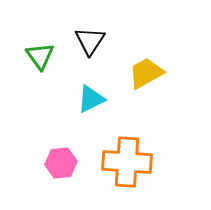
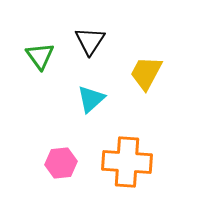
yellow trapezoid: rotated 33 degrees counterclockwise
cyan triangle: rotated 16 degrees counterclockwise
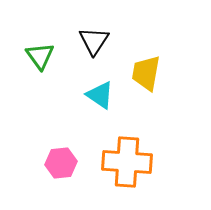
black triangle: moved 4 px right
yellow trapezoid: rotated 18 degrees counterclockwise
cyan triangle: moved 9 px right, 4 px up; rotated 44 degrees counterclockwise
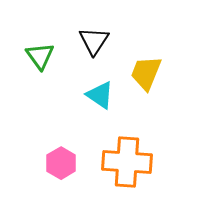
yellow trapezoid: rotated 12 degrees clockwise
pink hexagon: rotated 24 degrees counterclockwise
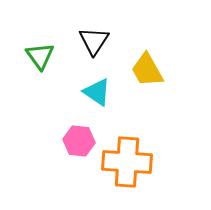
yellow trapezoid: moved 1 px right, 3 px up; rotated 51 degrees counterclockwise
cyan triangle: moved 3 px left, 3 px up
pink hexagon: moved 18 px right, 22 px up; rotated 24 degrees counterclockwise
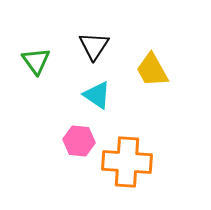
black triangle: moved 5 px down
green triangle: moved 4 px left, 5 px down
yellow trapezoid: moved 5 px right
cyan triangle: moved 3 px down
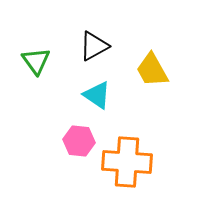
black triangle: rotated 28 degrees clockwise
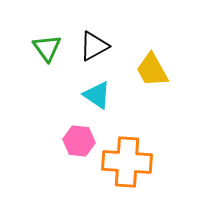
green triangle: moved 11 px right, 13 px up
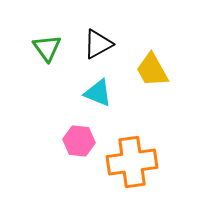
black triangle: moved 4 px right, 2 px up
cyan triangle: moved 1 px right, 2 px up; rotated 12 degrees counterclockwise
orange cross: moved 5 px right; rotated 12 degrees counterclockwise
